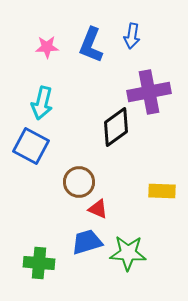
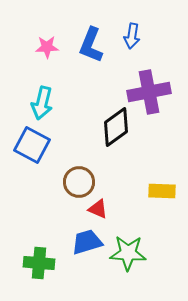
blue square: moved 1 px right, 1 px up
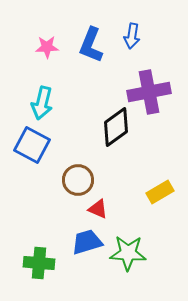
brown circle: moved 1 px left, 2 px up
yellow rectangle: moved 2 px left, 1 px down; rotated 32 degrees counterclockwise
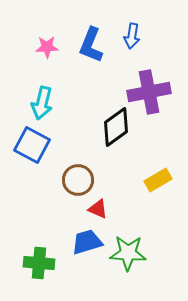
yellow rectangle: moved 2 px left, 12 px up
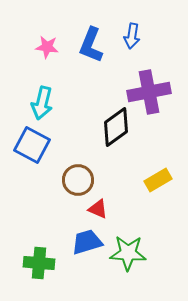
pink star: rotated 10 degrees clockwise
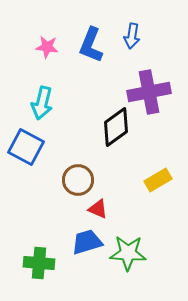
blue square: moved 6 px left, 2 px down
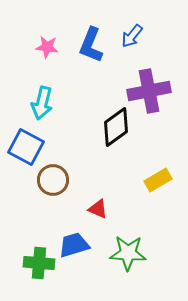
blue arrow: rotated 30 degrees clockwise
purple cross: moved 1 px up
brown circle: moved 25 px left
blue trapezoid: moved 13 px left, 3 px down
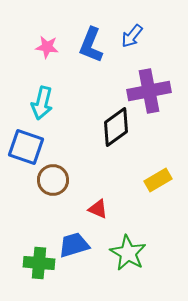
blue square: rotated 9 degrees counterclockwise
green star: rotated 27 degrees clockwise
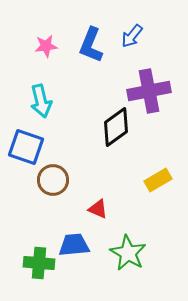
pink star: moved 1 px left, 1 px up; rotated 15 degrees counterclockwise
cyan arrow: moved 1 px left, 2 px up; rotated 28 degrees counterclockwise
blue trapezoid: rotated 12 degrees clockwise
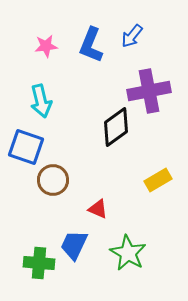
blue trapezoid: rotated 60 degrees counterclockwise
